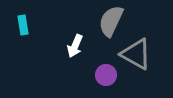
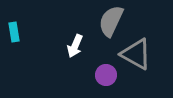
cyan rectangle: moved 9 px left, 7 px down
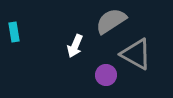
gray semicircle: rotated 32 degrees clockwise
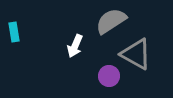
purple circle: moved 3 px right, 1 px down
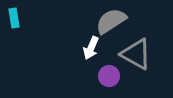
cyan rectangle: moved 14 px up
white arrow: moved 16 px right, 2 px down
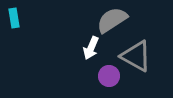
gray semicircle: moved 1 px right, 1 px up
gray triangle: moved 2 px down
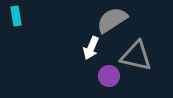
cyan rectangle: moved 2 px right, 2 px up
gray triangle: rotated 16 degrees counterclockwise
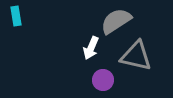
gray semicircle: moved 4 px right, 1 px down
purple circle: moved 6 px left, 4 px down
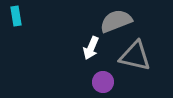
gray semicircle: rotated 12 degrees clockwise
gray triangle: moved 1 px left
purple circle: moved 2 px down
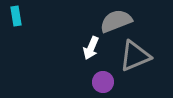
gray triangle: rotated 36 degrees counterclockwise
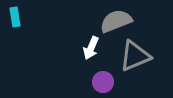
cyan rectangle: moved 1 px left, 1 px down
